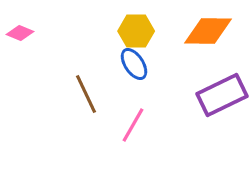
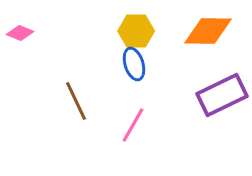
blue ellipse: rotated 16 degrees clockwise
brown line: moved 10 px left, 7 px down
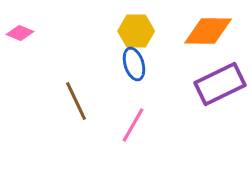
purple rectangle: moved 2 px left, 11 px up
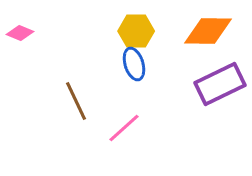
pink line: moved 9 px left, 3 px down; rotated 18 degrees clockwise
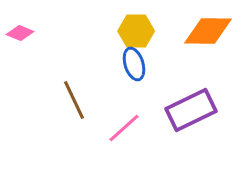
purple rectangle: moved 29 px left, 26 px down
brown line: moved 2 px left, 1 px up
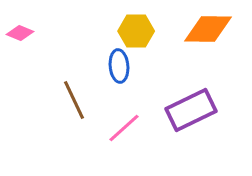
orange diamond: moved 2 px up
blue ellipse: moved 15 px left, 2 px down; rotated 12 degrees clockwise
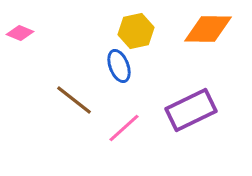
yellow hexagon: rotated 12 degrees counterclockwise
blue ellipse: rotated 16 degrees counterclockwise
brown line: rotated 27 degrees counterclockwise
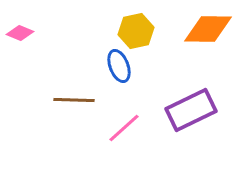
brown line: rotated 36 degrees counterclockwise
